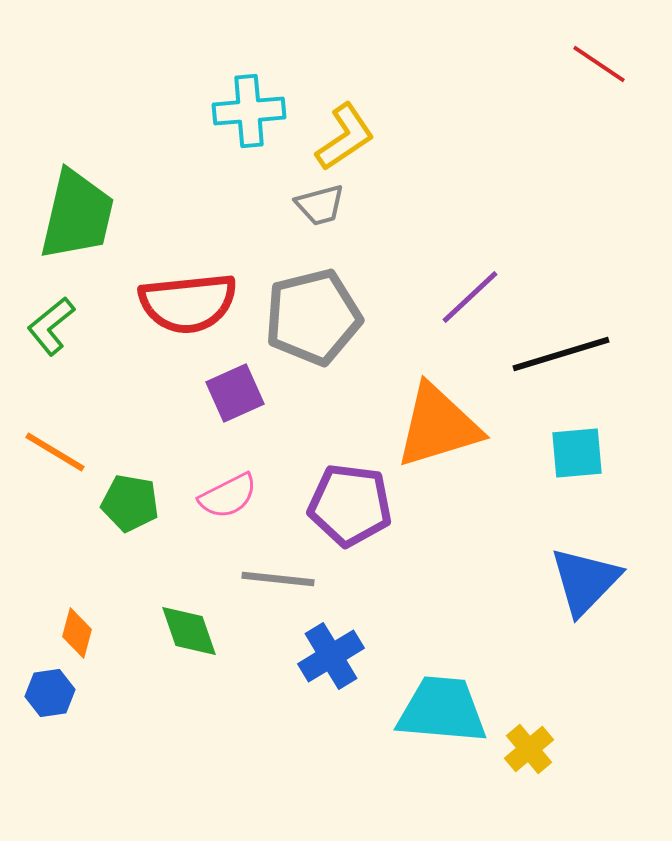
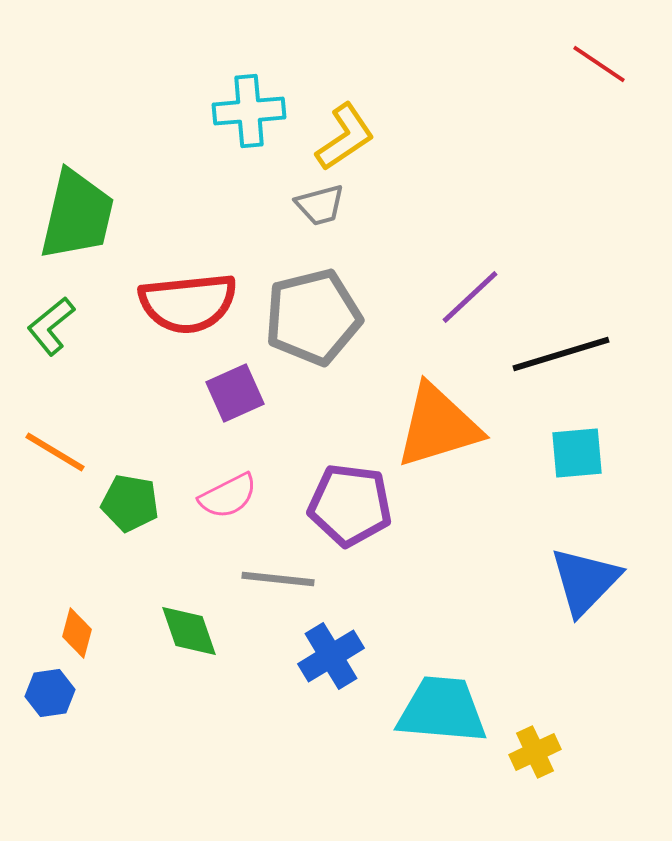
yellow cross: moved 6 px right, 3 px down; rotated 15 degrees clockwise
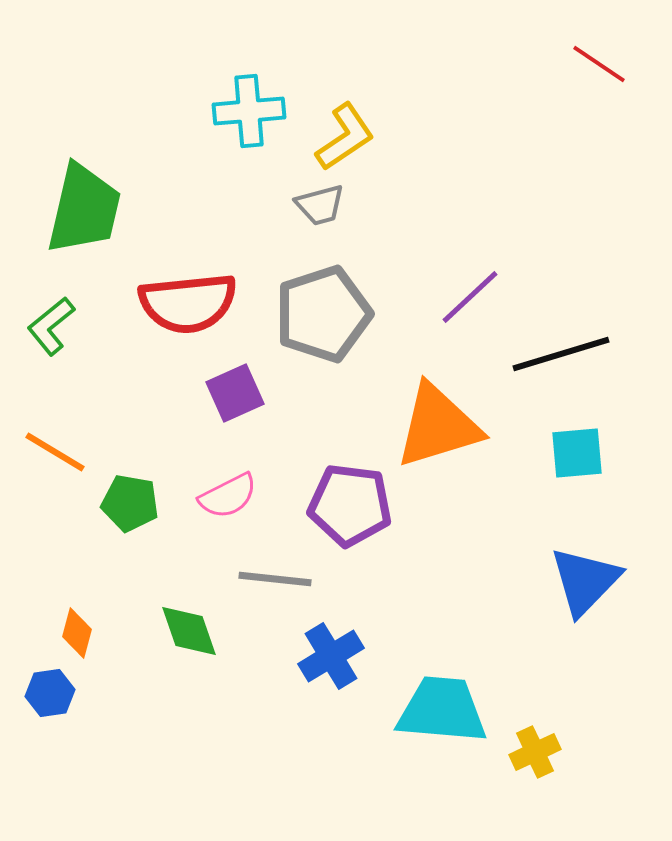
green trapezoid: moved 7 px right, 6 px up
gray pentagon: moved 10 px right, 3 px up; rotated 4 degrees counterclockwise
gray line: moved 3 px left
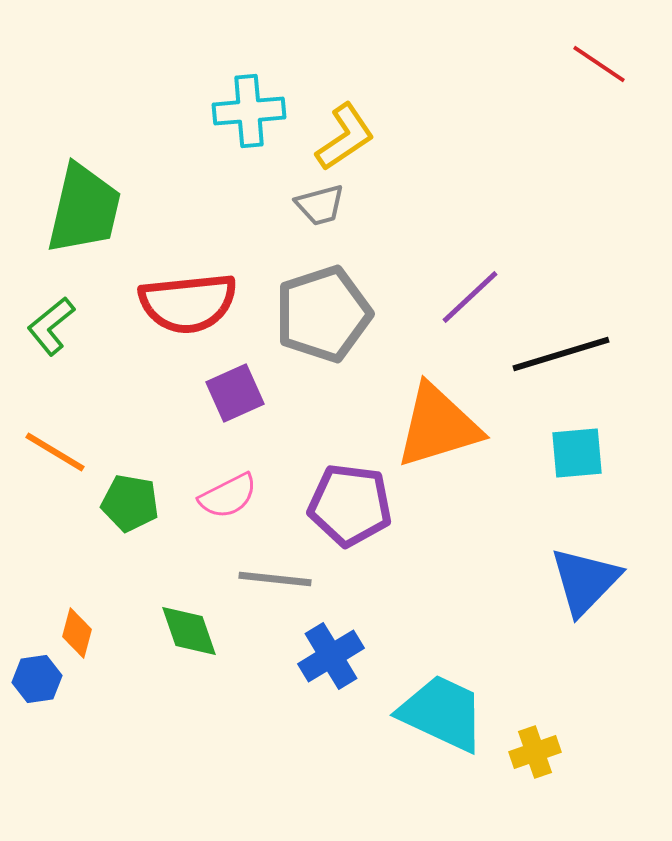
blue hexagon: moved 13 px left, 14 px up
cyan trapezoid: moved 3 px down; rotated 20 degrees clockwise
yellow cross: rotated 6 degrees clockwise
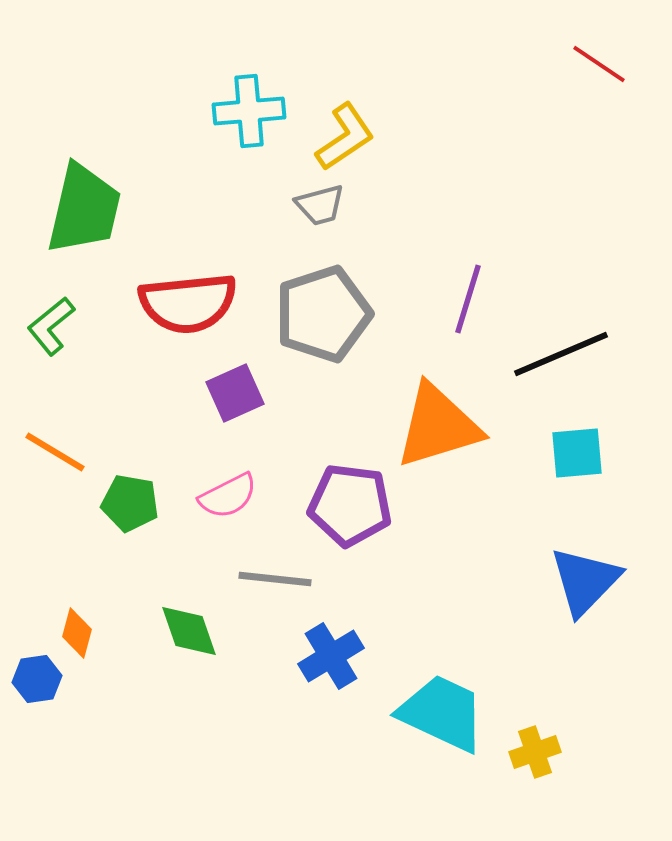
purple line: moved 2 px left, 2 px down; rotated 30 degrees counterclockwise
black line: rotated 6 degrees counterclockwise
